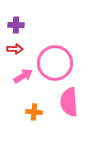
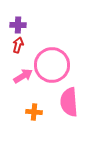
purple cross: moved 2 px right
red arrow: moved 3 px right, 4 px up; rotated 77 degrees counterclockwise
pink circle: moved 3 px left, 2 px down
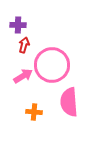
red arrow: moved 6 px right
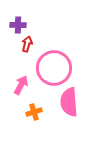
red arrow: moved 3 px right, 1 px up
pink circle: moved 2 px right, 3 px down
pink arrow: moved 2 px left, 9 px down; rotated 30 degrees counterclockwise
orange cross: rotated 21 degrees counterclockwise
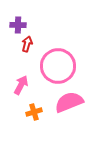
pink circle: moved 4 px right, 2 px up
pink semicircle: rotated 72 degrees clockwise
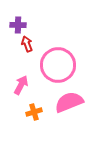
red arrow: rotated 35 degrees counterclockwise
pink circle: moved 1 px up
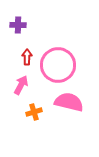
red arrow: moved 13 px down; rotated 21 degrees clockwise
pink semicircle: rotated 36 degrees clockwise
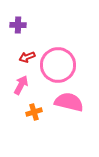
red arrow: rotated 112 degrees counterclockwise
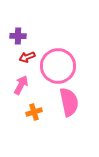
purple cross: moved 11 px down
pink circle: moved 1 px down
pink semicircle: rotated 64 degrees clockwise
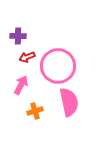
orange cross: moved 1 px right, 1 px up
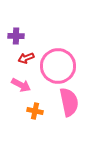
purple cross: moved 2 px left
red arrow: moved 1 px left, 1 px down
pink arrow: rotated 90 degrees clockwise
orange cross: rotated 28 degrees clockwise
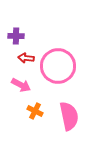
red arrow: rotated 28 degrees clockwise
pink semicircle: moved 14 px down
orange cross: rotated 14 degrees clockwise
